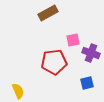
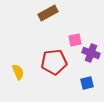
pink square: moved 2 px right
yellow semicircle: moved 19 px up
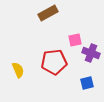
yellow semicircle: moved 2 px up
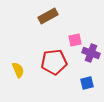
brown rectangle: moved 3 px down
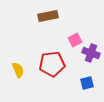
brown rectangle: rotated 18 degrees clockwise
pink square: rotated 16 degrees counterclockwise
red pentagon: moved 2 px left, 2 px down
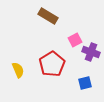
brown rectangle: rotated 42 degrees clockwise
purple cross: moved 1 px up
red pentagon: rotated 25 degrees counterclockwise
blue square: moved 2 px left
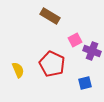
brown rectangle: moved 2 px right
purple cross: moved 1 px right, 1 px up
red pentagon: rotated 15 degrees counterclockwise
